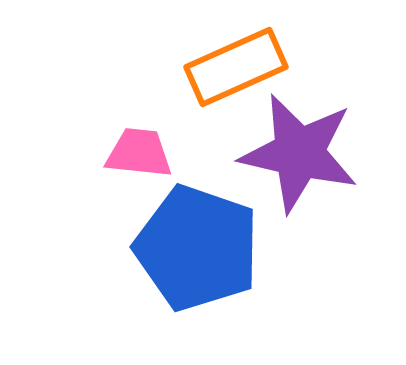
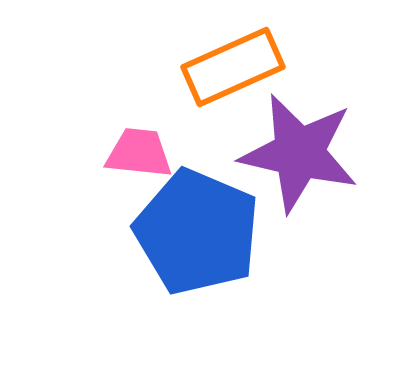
orange rectangle: moved 3 px left
blue pentagon: moved 16 px up; rotated 4 degrees clockwise
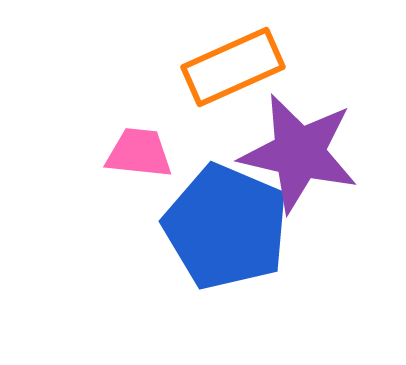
blue pentagon: moved 29 px right, 5 px up
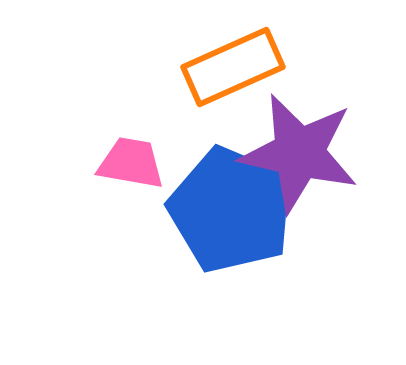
pink trapezoid: moved 8 px left, 10 px down; rotated 4 degrees clockwise
blue pentagon: moved 5 px right, 17 px up
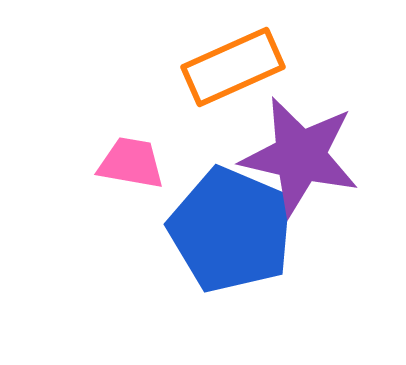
purple star: moved 1 px right, 3 px down
blue pentagon: moved 20 px down
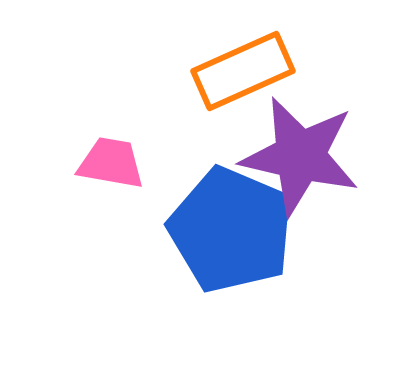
orange rectangle: moved 10 px right, 4 px down
pink trapezoid: moved 20 px left
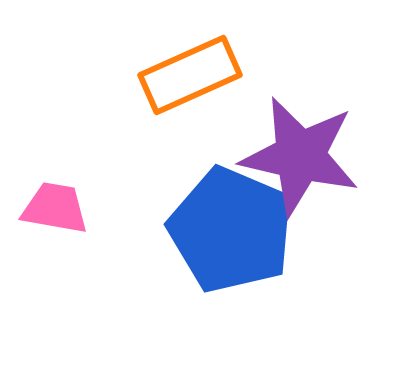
orange rectangle: moved 53 px left, 4 px down
pink trapezoid: moved 56 px left, 45 px down
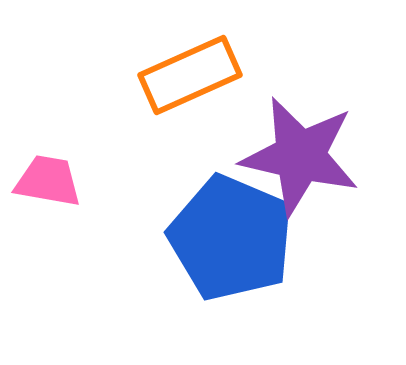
pink trapezoid: moved 7 px left, 27 px up
blue pentagon: moved 8 px down
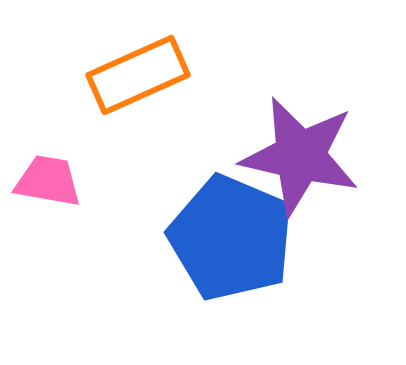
orange rectangle: moved 52 px left
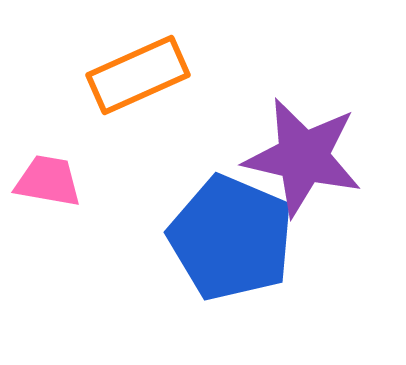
purple star: moved 3 px right, 1 px down
